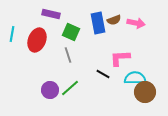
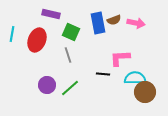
black line: rotated 24 degrees counterclockwise
purple circle: moved 3 px left, 5 px up
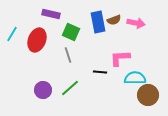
blue rectangle: moved 1 px up
cyan line: rotated 21 degrees clockwise
black line: moved 3 px left, 2 px up
purple circle: moved 4 px left, 5 px down
brown circle: moved 3 px right, 3 px down
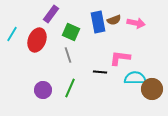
purple rectangle: rotated 66 degrees counterclockwise
pink L-shape: rotated 10 degrees clockwise
green line: rotated 24 degrees counterclockwise
brown circle: moved 4 px right, 6 px up
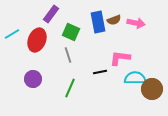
cyan line: rotated 28 degrees clockwise
black line: rotated 16 degrees counterclockwise
purple circle: moved 10 px left, 11 px up
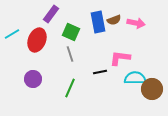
gray line: moved 2 px right, 1 px up
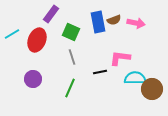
gray line: moved 2 px right, 3 px down
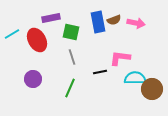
purple rectangle: moved 4 px down; rotated 42 degrees clockwise
green square: rotated 12 degrees counterclockwise
red ellipse: rotated 50 degrees counterclockwise
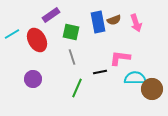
purple rectangle: moved 3 px up; rotated 24 degrees counterclockwise
pink arrow: rotated 60 degrees clockwise
green line: moved 7 px right
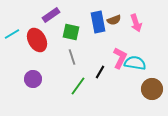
pink L-shape: rotated 110 degrees clockwise
black line: rotated 48 degrees counterclockwise
cyan semicircle: moved 15 px up; rotated 10 degrees clockwise
green line: moved 1 px right, 2 px up; rotated 12 degrees clockwise
